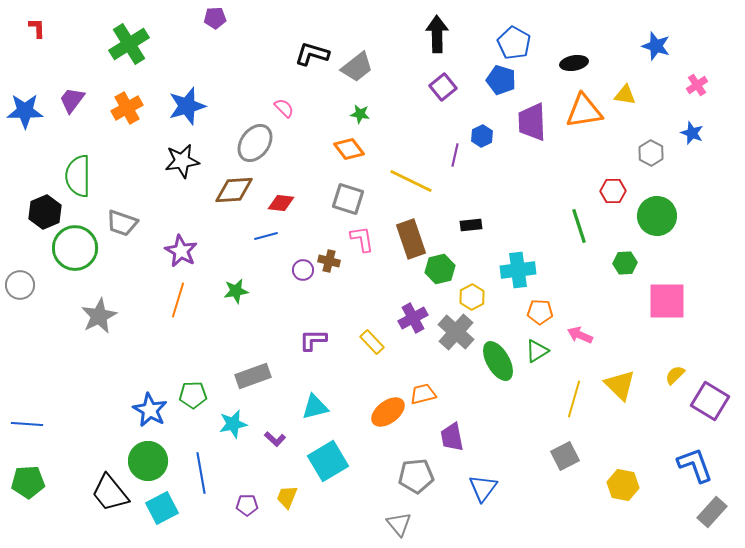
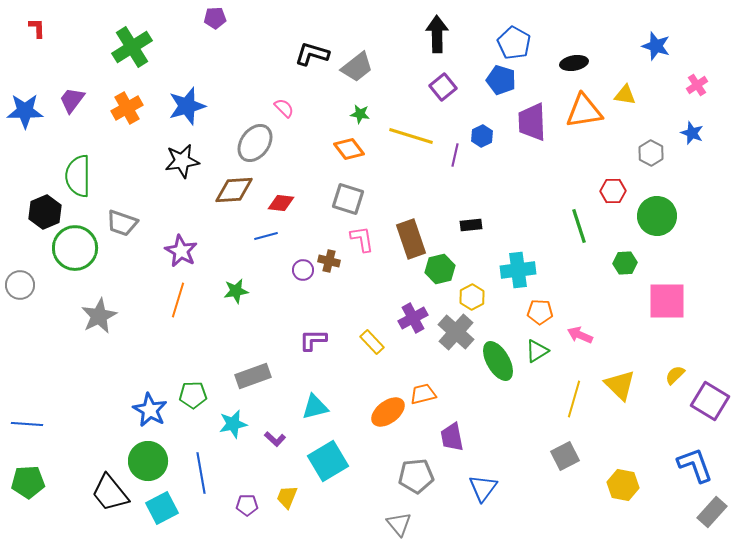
green cross at (129, 44): moved 3 px right, 3 px down
yellow line at (411, 181): moved 45 px up; rotated 9 degrees counterclockwise
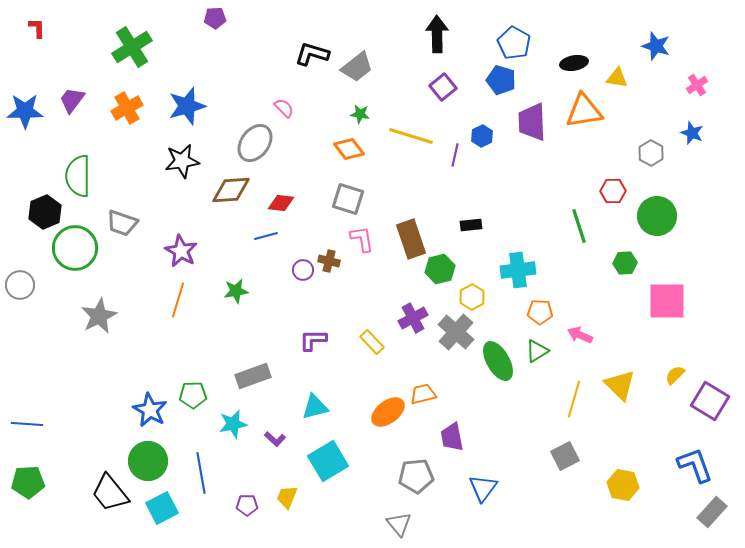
yellow triangle at (625, 95): moved 8 px left, 17 px up
brown diamond at (234, 190): moved 3 px left
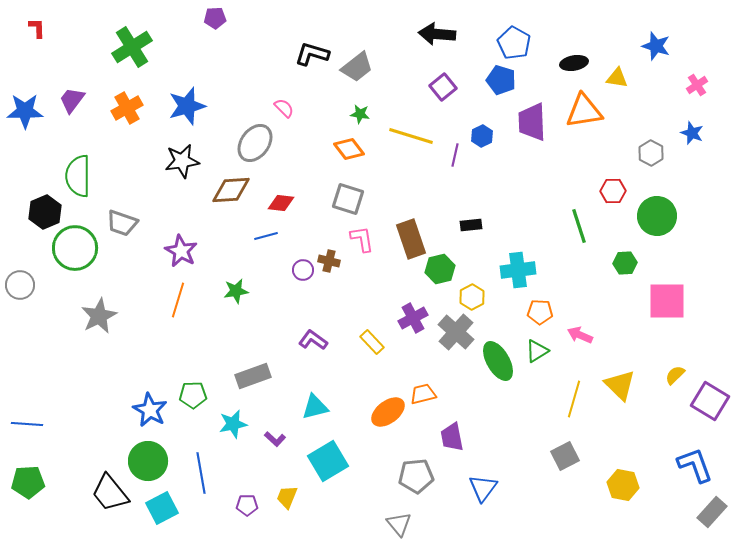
black arrow at (437, 34): rotated 84 degrees counterclockwise
purple L-shape at (313, 340): rotated 36 degrees clockwise
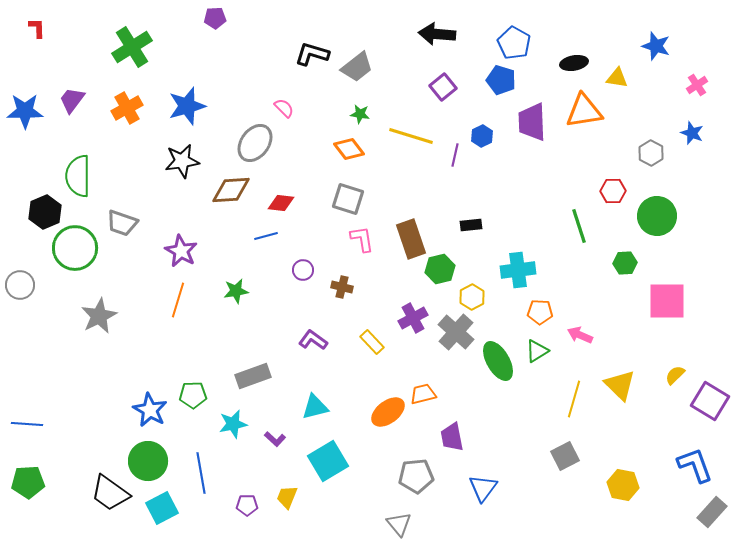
brown cross at (329, 261): moved 13 px right, 26 px down
black trapezoid at (110, 493): rotated 15 degrees counterclockwise
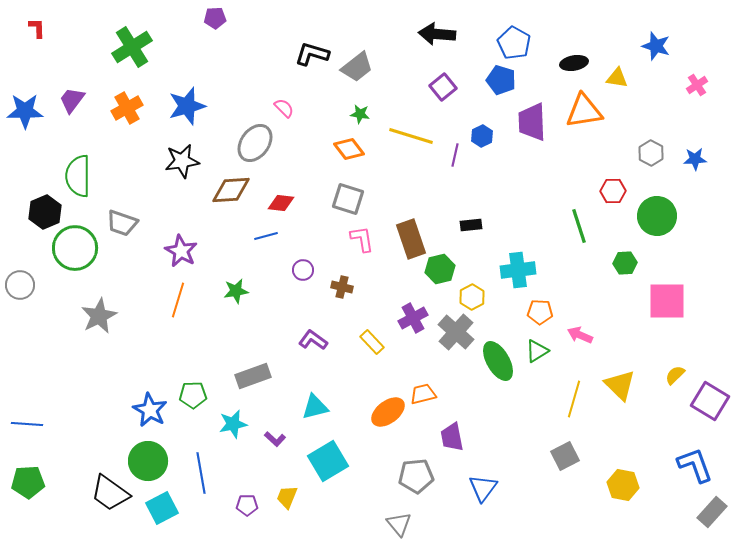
blue star at (692, 133): moved 3 px right, 26 px down; rotated 25 degrees counterclockwise
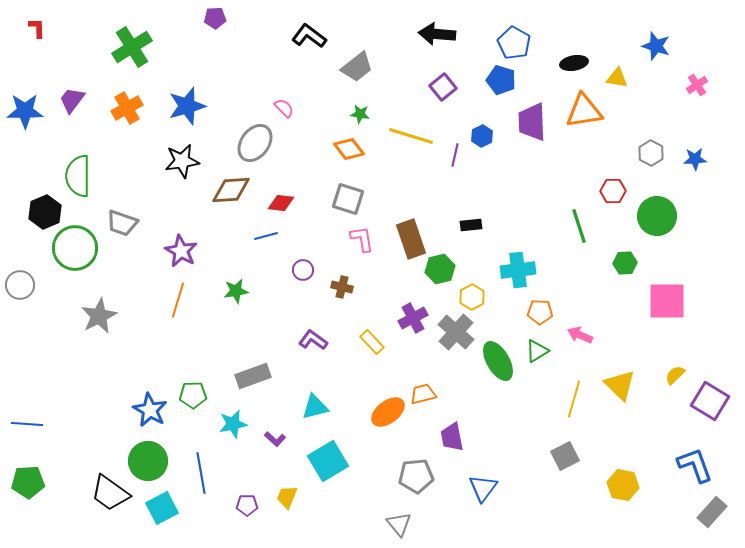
black L-shape at (312, 54): moved 3 px left, 18 px up; rotated 20 degrees clockwise
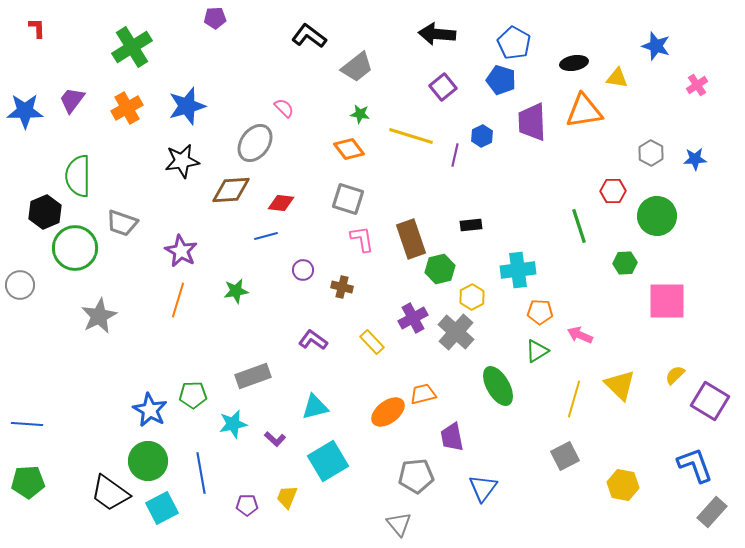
green ellipse at (498, 361): moved 25 px down
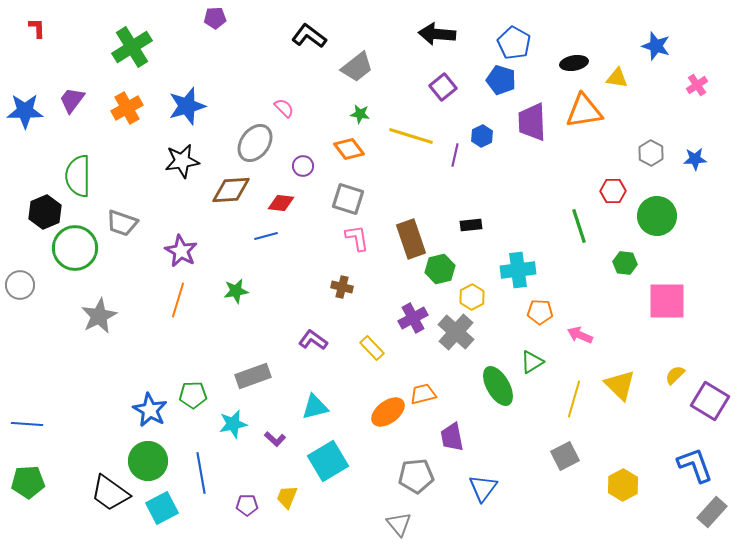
pink L-shape at (362, 239): moved 5 px left, 1 px up
green hexagon at (625, 263): rotated 10 degrees clockwise
purple circle at (303, 270): moved 104 px up
yellow rectangle at (372, 342): moved 6 px down
green triangle at (537, 351): moved 5 px left, 11 px down
yellow hexagon at (623, 485): rotated 20 degrees clockwise
